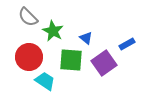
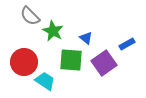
gray semicircle: moved 2 px right, 1 px up
red circle: moved 5 px left, 5 px down
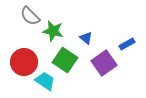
green star: rotated 15 degrees counterclockwise
green square: moved 6 px left; rotated 30 degrees clockwise
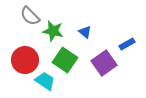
blue triangle: moved 1 px left, 6 px up
red circle: moved 1 px right, 2 px up
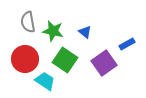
gray semicircle: moved 2 px left, 6 px down; rotated 35 degrees clockwise
red circle: moved 1 px up
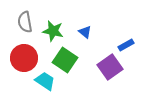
gray semicircle: moved 3 px left
blue rectangle: moved 1 px left, 1 px down
red circle: moved 1 px left, 1 px up
purple square: moved 6 px right, 4 px down
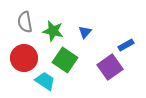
blue triangle: rotated 32 degrees clockwise
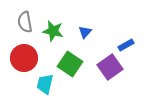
green square: moved 5 px right, 4 px down
cyan trapezoid: moved 3 px down; rotated 110 degrees counterclockwise
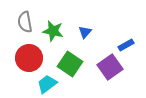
red circle: moved 5 px right
cyan trapezoid: moved 2 px right; rotated 40 degrees clockwise
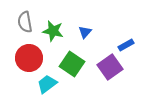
green square: moved 2 px right
